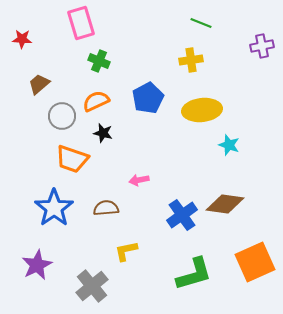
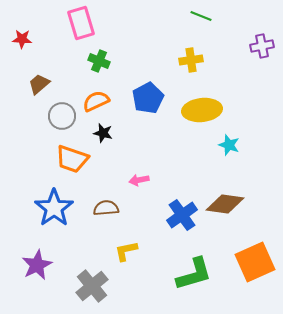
green line: moved 7 px up
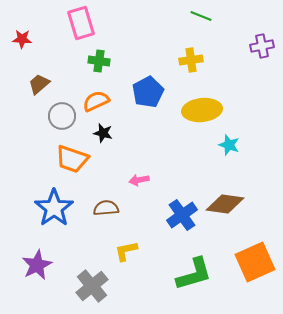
green cross: rotated 15 degrees counterclockwise
blue pentagon: moved 6 px up
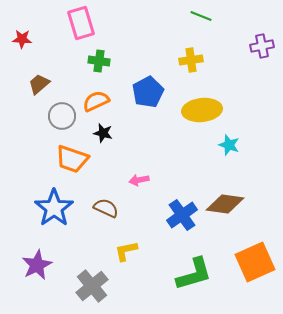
brown semicircle: rotated 30 degrees clockwise
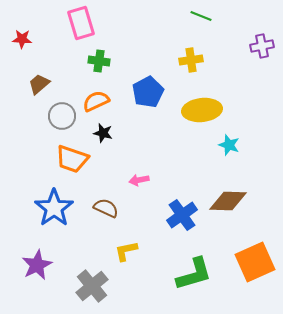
brown diamond: moved 3 px right, 3 px up; rotated 6 degrees counterclockwise
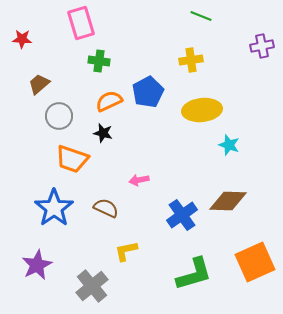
orange semicircle: moved 13 px right
gray circle: moved 3 px left
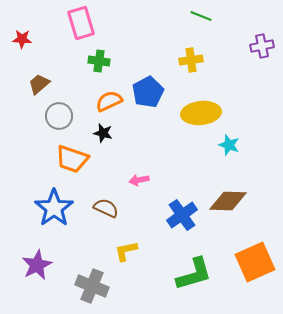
yellow ellipse: moved 1 px left, 3 px down
gray cross: rotated 28 degrees counterclockwise
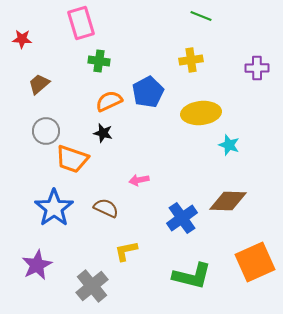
purple cross: moved 5 px left, 22 px down; rotated 10 degrees clockwise
gray circle: moved 13 px left, 15 px down
blue cross: moved 3 px down
green L-shape: moved 2 px left, 2 px down; rotated 30 degrees clockwise
gray cross: rotated 28 degrees clockwise
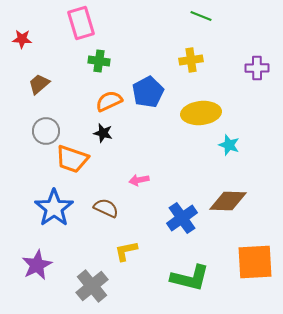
orange square: rotated 21 degrees clockwise
green L-shape: moved 2 px left, 2 px down
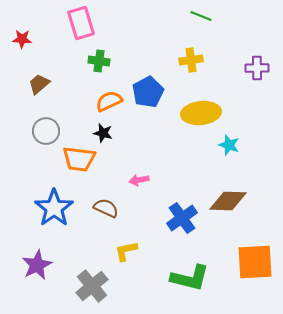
orange trapezoid: moved 7 px right; rotated 12 degrees counterclockwise
